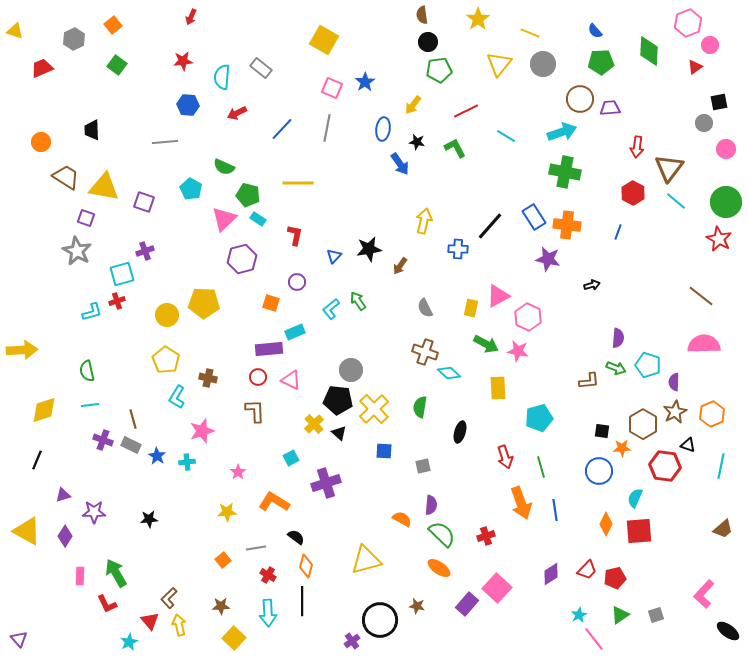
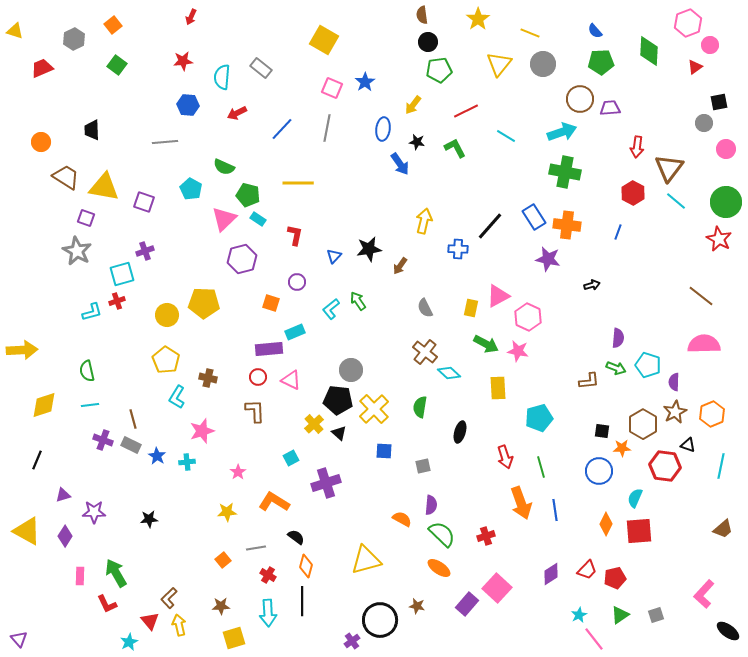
brown cross at (425, 352): rotated 20 degrees clockwise
yellow diamond at (44, 410): moved 5 px up
yellow square at (234, 638): rotated 30 degrees clockwise
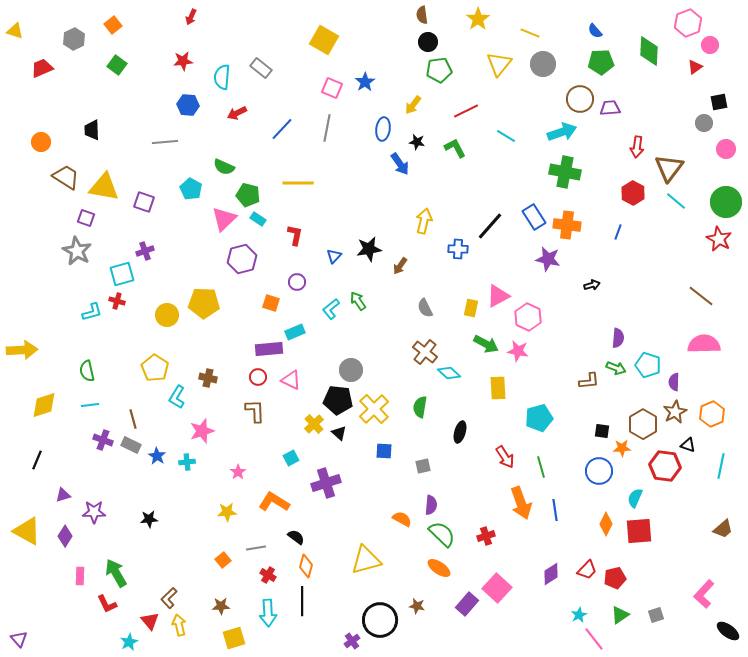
red cross at (117, 301): rotated 35 degrees clockwise
yellow pentagon at (166, 360): moved 11 px left, 8 px down
red arrow at (505, 457): rotated 15 degrees counterclockwise
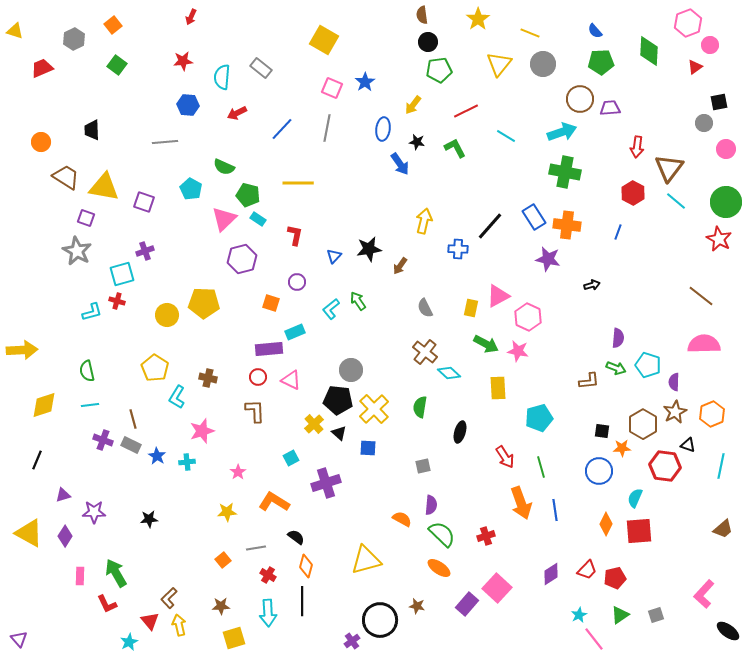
blue square at (384, 451): moved 16 px left, 3 px up
yellow triangle at (27, 531): moved 2 px right, 2 px down
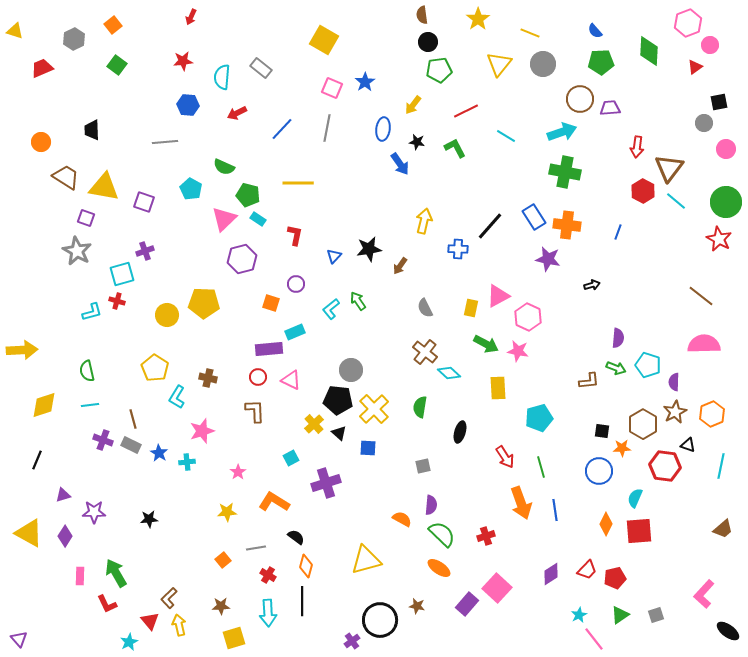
red hexagon at (633, 193): moved 10 px right, 2 px up
purple circle at (297, 282): moved 1 px left, 2 px down
blue star at (157, 456): moved 2 px right, 3 px up
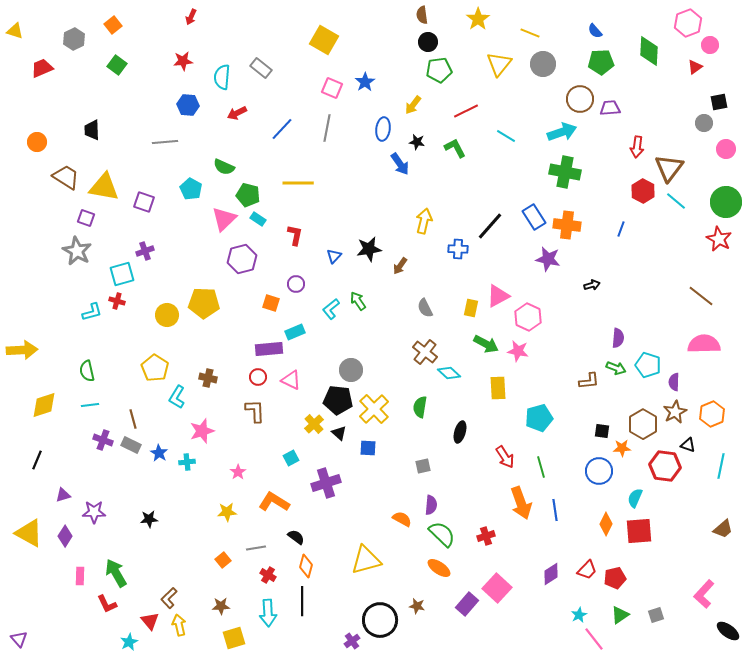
orange circle at (41, 142): moved 4 px left
blue line at (618, 232): moved 3 px right, 3 px up
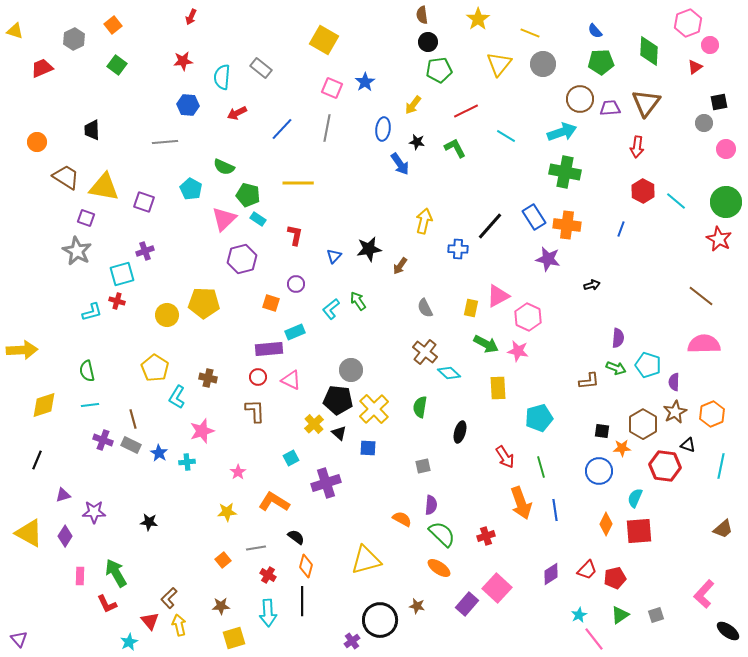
brown triangle at (669, 168): moved 23 px left, 65 px up
black star at (149, 519): moved 3 px down; rotated 12 degrees clockwise
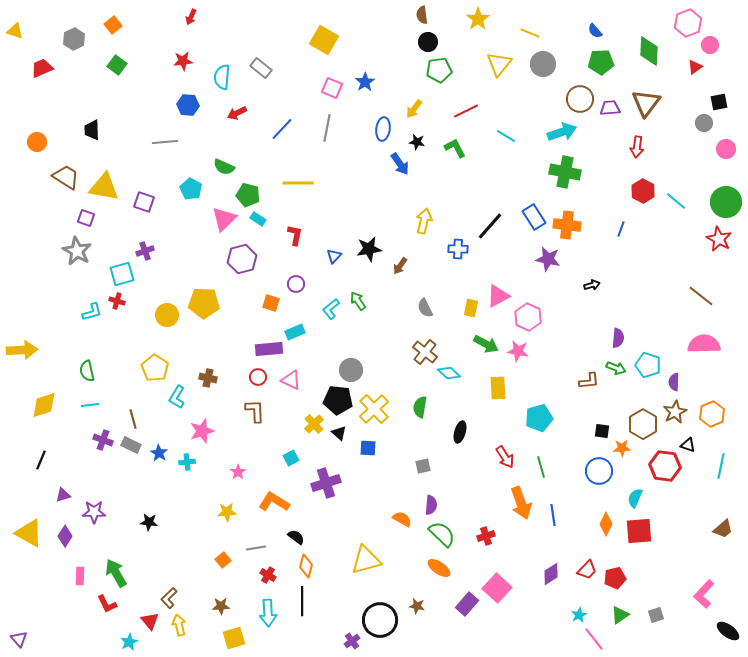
yellow arrow at (413, 105): moved 1 px right, 4 px down
black line at (37, 460): moved 4 px right
blue line at (555, 510): moved 2 px left, 5 px down
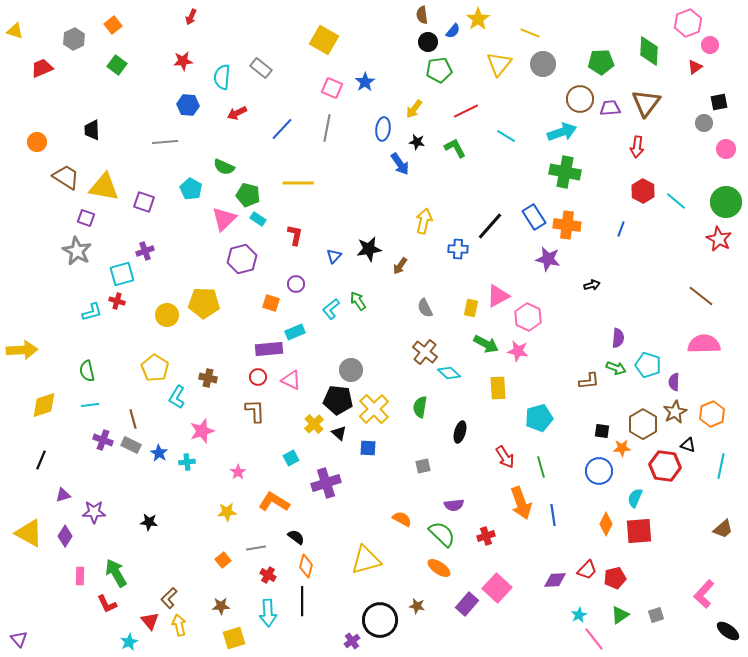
blue semicircle at (595, 31): moved 142 px left; rotated 98 degrees counterclockwise
purple semicircle at (431, 505): moved 23 px right; rotated 78 degrees clockwise
purple diamond at (551, 574): moved 4 px right, 6 px down; rotated 30 degrees clockwise
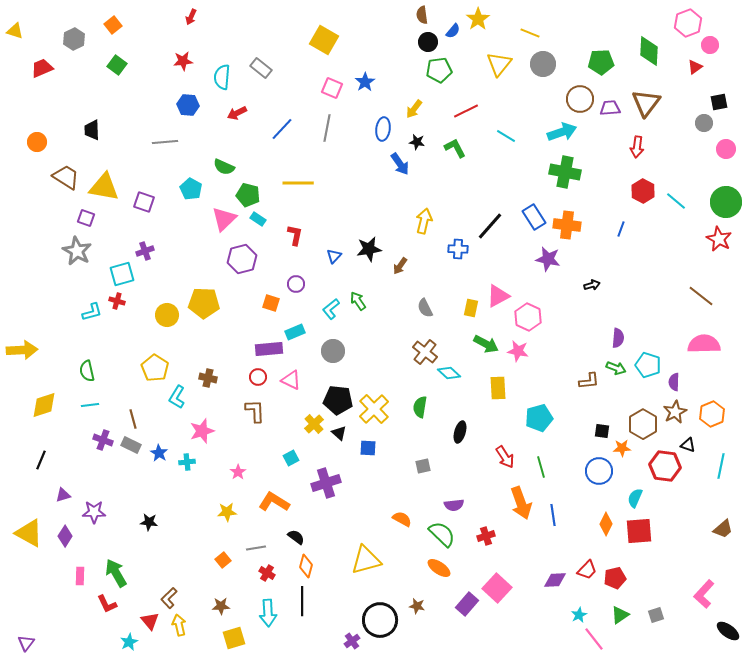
gray circle at (351, 370): moved 18 px left, 19 px up
red cross at (268, 575): moved 1 px left, 2 px up
purple triangle at (19, 639): moved 7 px right, 4 px down; rotated 18 degrees clockwise
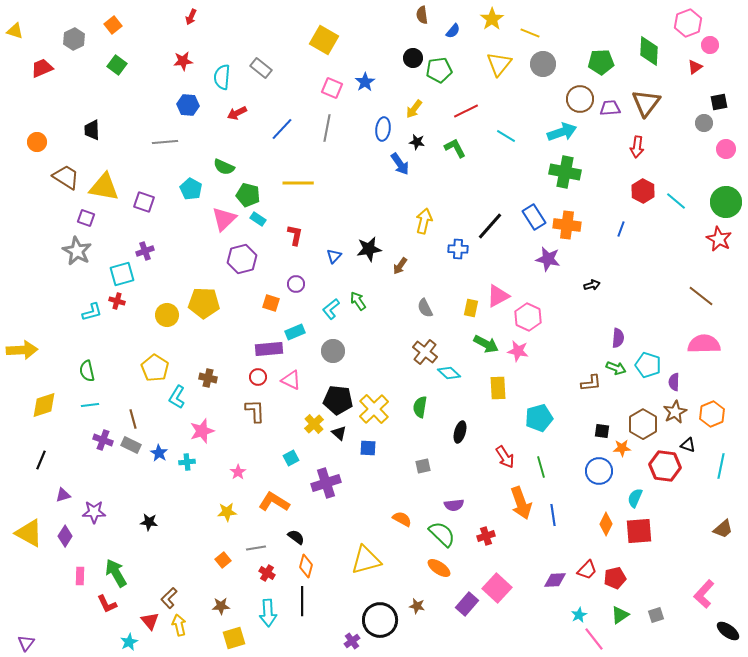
yellow star at (478, 19): moved 14 px right
black circle at (428, 42): moved 15 px left, 16 px down
brown L-shape at (589, 381): moved 2 px right, 2 px down
